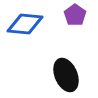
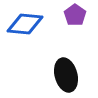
black ellipse: rotated 8 degrees clockwise
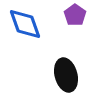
blue diamond: rotated 66 degrees clockwise
